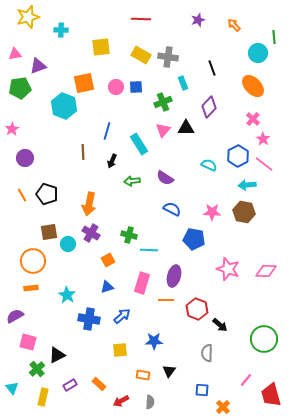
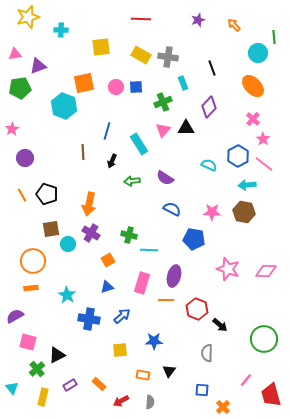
brown square at (49, 232): moved 2 px right, 3 px up
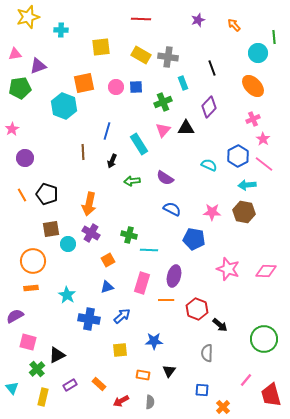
pink cross at (253, 119): rotated 24 degrees clockwise
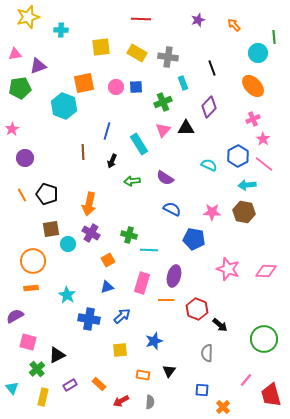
yellow rectangle at (141, 55): moved 4 px left, 2 px up
blue star at (154, 341): rotated 18 degrees counterclockwise
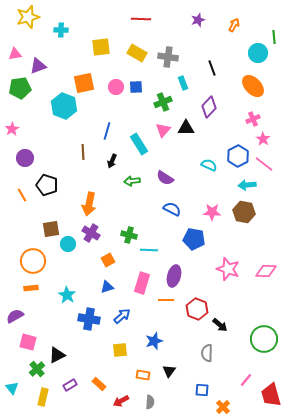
orange arrow at (234, 25): rotated 72 degrees clockwise
black pentagon at (47, 194): moved 9 px up
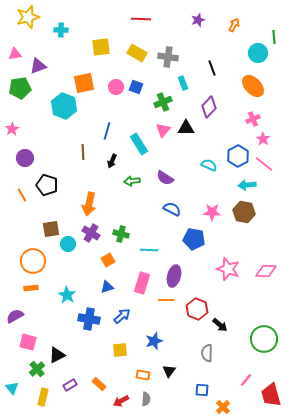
blue square at (136, 87): rotated 24 degrees clockwise
green cross at (129, 235): moved 8 px left, 1 px up
gray semicircle at (150, 402): moved 4 px left, 3 px up
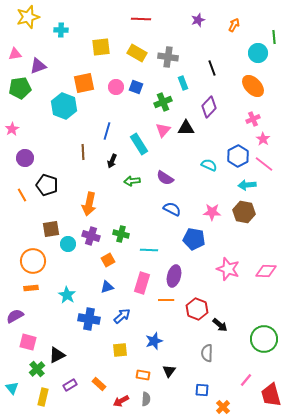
purple cross at (91, 233): moved 3 px down; rotated 12 degrees counterclockwise
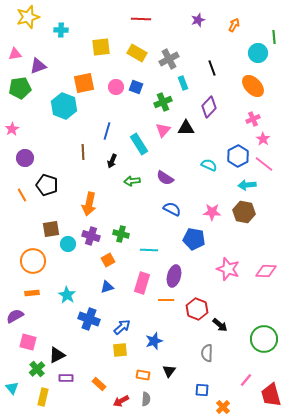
gray cross at (168, 57): moved 1 px right, 2 px down; rotated 36 degrees counterclockwise
orange rectangle at (31, 288): moved 1 px right, 5 px down
blue arrow at (122, 316): moved 11 px down
blue cross at (89, 319): rotated 10 degrees clockwise
purple rectangle at (70, 385): moved 4 px left, 7 px up; rotated 32 degrees clockwise
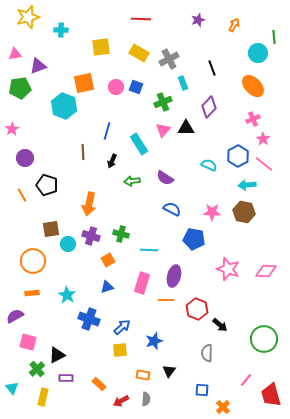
yellow rectangle at (137, 53): moved 2 px right
